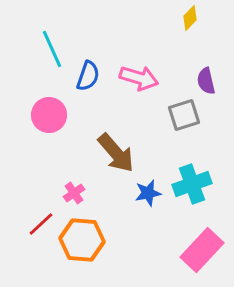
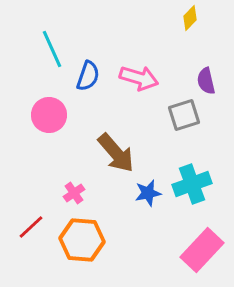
red line: moved 10 px left, 3 px down
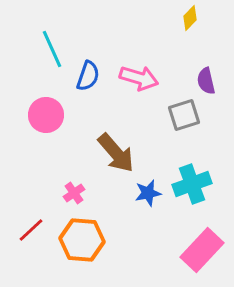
pink circle: moved 3 px left
red line: moved 3 px down
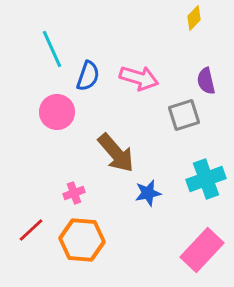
yellow diamond: moved 4 px right
pink circle: moved 11 px right, 3 px up
cyan cross: moved 14 px right, 5 px up
pink cross: rotated 15 degrees clockwise
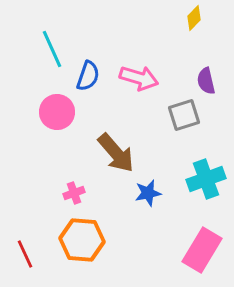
red line: moved 6 px left, 24 px down; rotated 72 degrees counterclockwise
pink rectangle: rotated 12 degrees counterclockwise
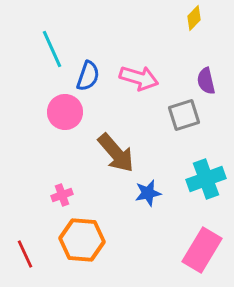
pink circle: moved 8 px right
pink cross: moved 12 px left, 2 px down
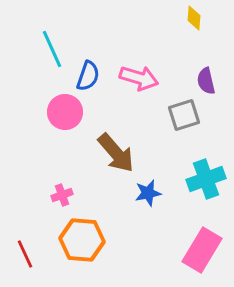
yellow diamond: rotated 40 degrees counterclockwise
